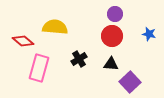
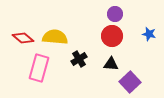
yellow semicircle: moved 10 px down
red diamond: moved 3 px up
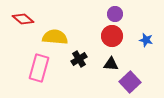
blue star: moved 3 px left, 6 px down
red diamond: moved 19 px up
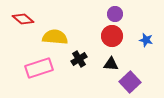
pink rectangle: rotated 56 degrees clockwise
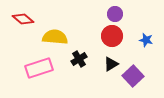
black triangle: rotated 35 degrees counterclockwise
purple square: moved 3 px right, 6 px up
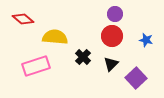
black cross: moved 4 px right, 2 px up; rotated 14 degrees counterclockwise
black triangle: rotated 14 degrees counterclockwise
pink rectangle: moved 3 px left, 2 px up
purple square: moved 3 px right, 2 px down
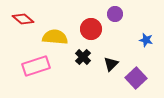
red circle: moved 21 px left, 7 px up
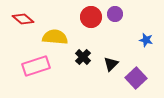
red circle: moved 12 px up
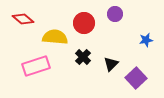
red circle: moved 7 px left, 6 px down
blue star: rotated 24 degrees counterclockwise
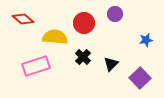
purple square: moved 4 px right
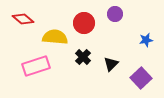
purple square: moved 1 px right
